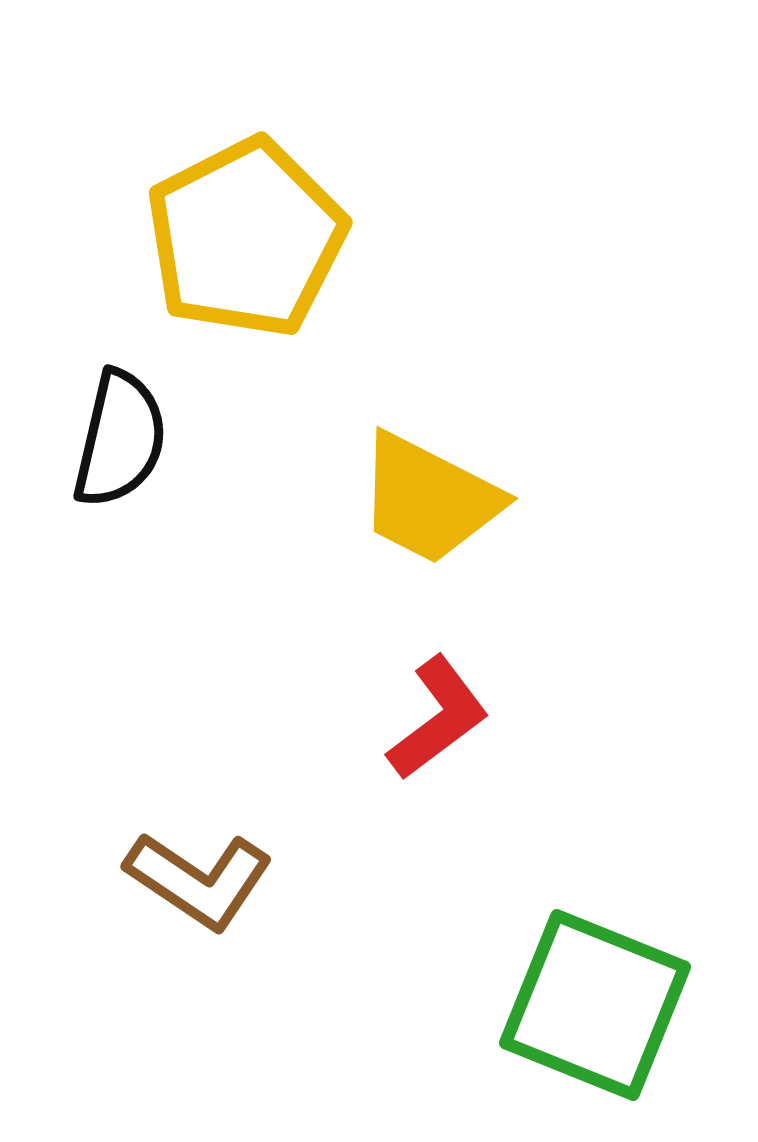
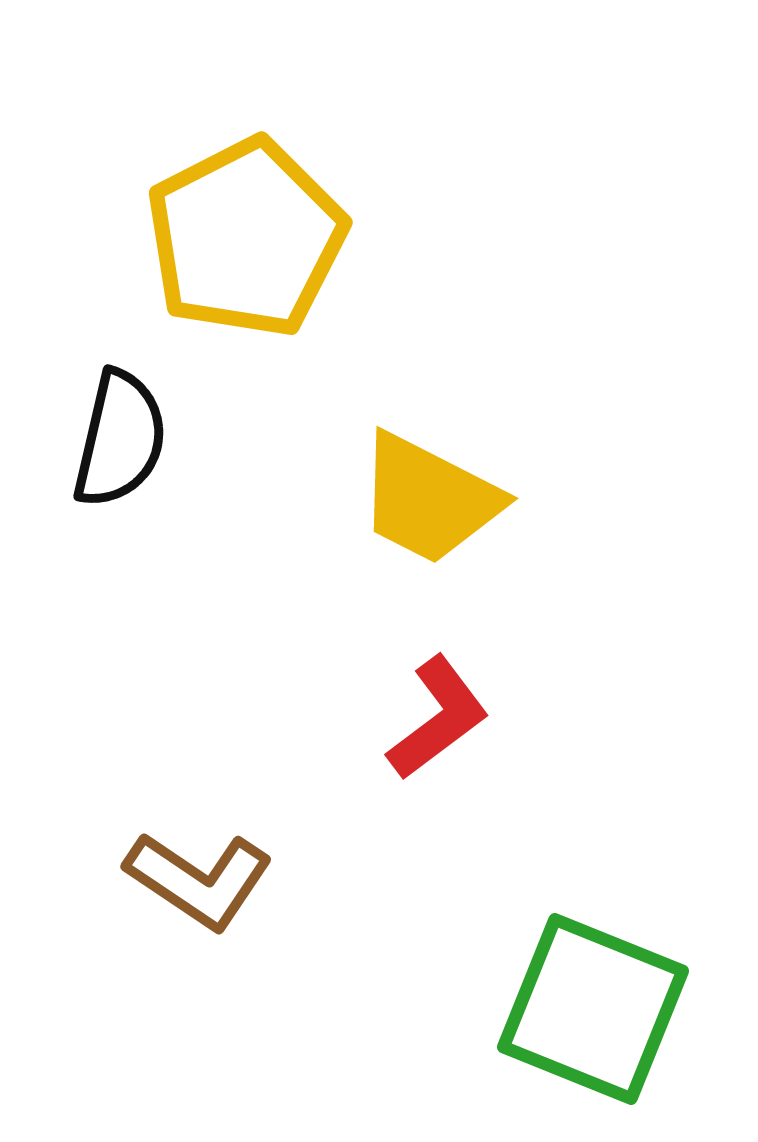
green square: moved 2 px left, 4 px down
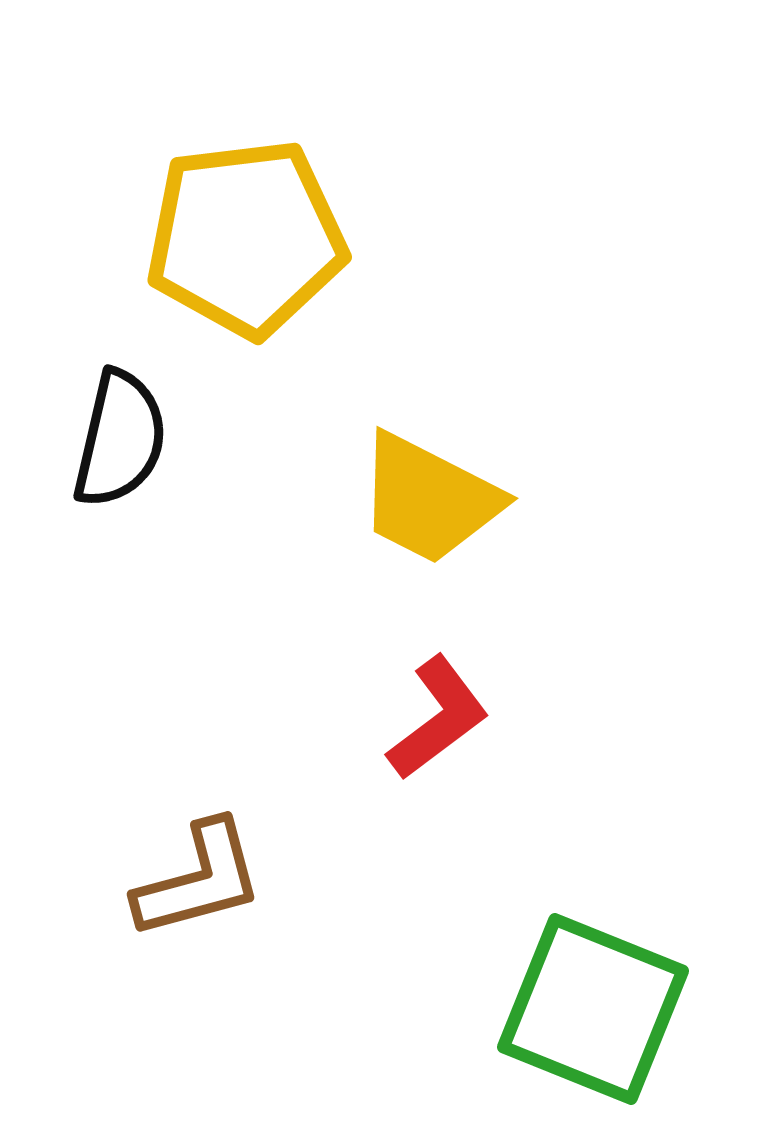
yellow pentagon: rotated 20 degrees clockwise
brown L-shape: rotated 49 degrees counterclockwise
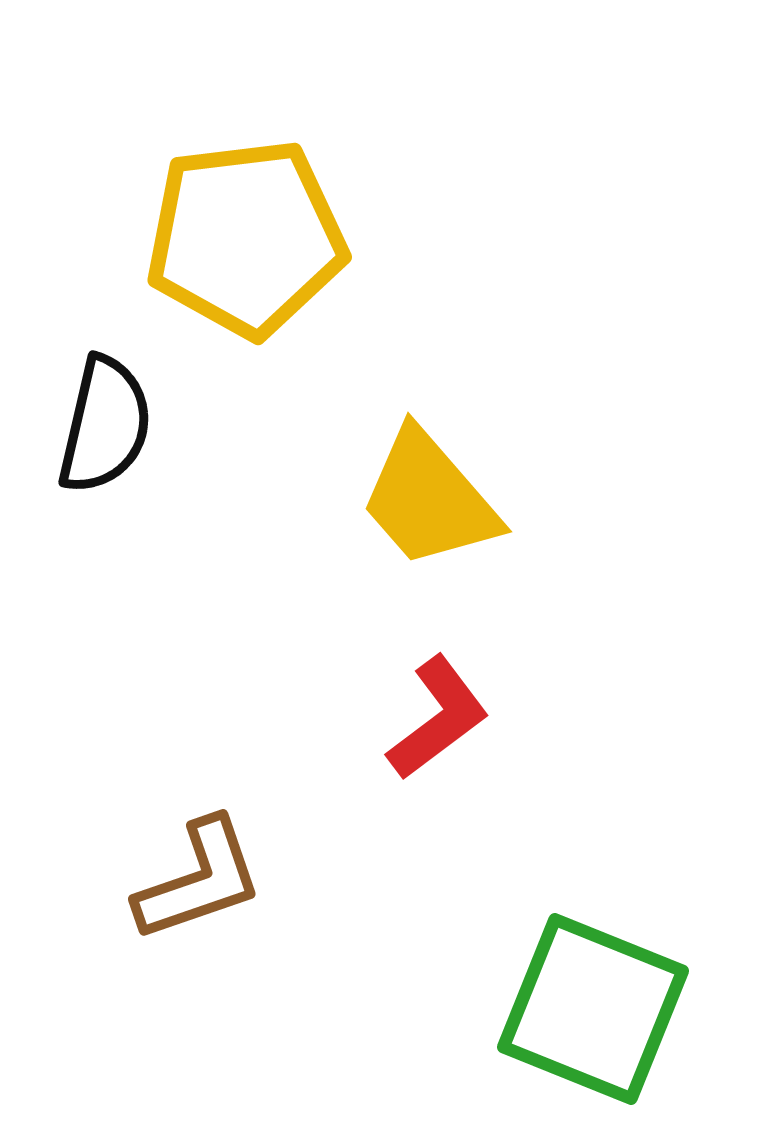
black semicircle: moved 15 px left, 14 px up
yellow trapezoid: rotated 22 degrees clockwise
brown L-shape: rotated 4 degrees counterclockwise
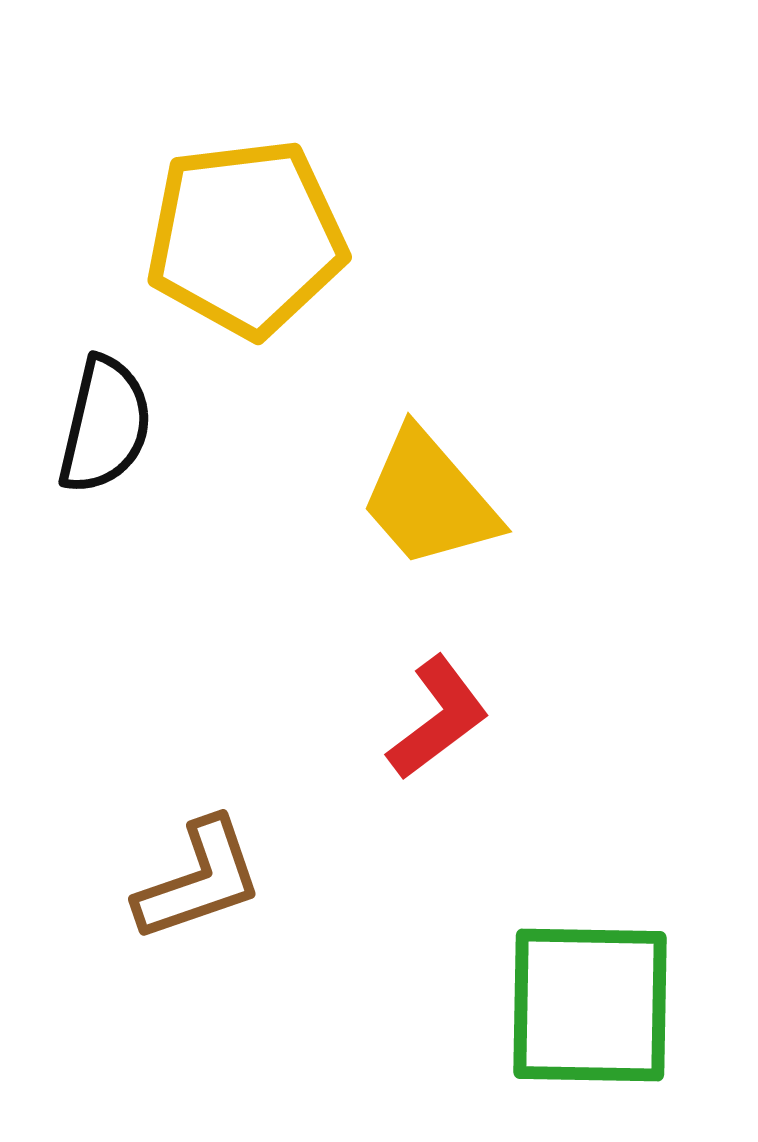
green square: moved 3 px left, 4 px up; rotated 21 degrees counterclockwise
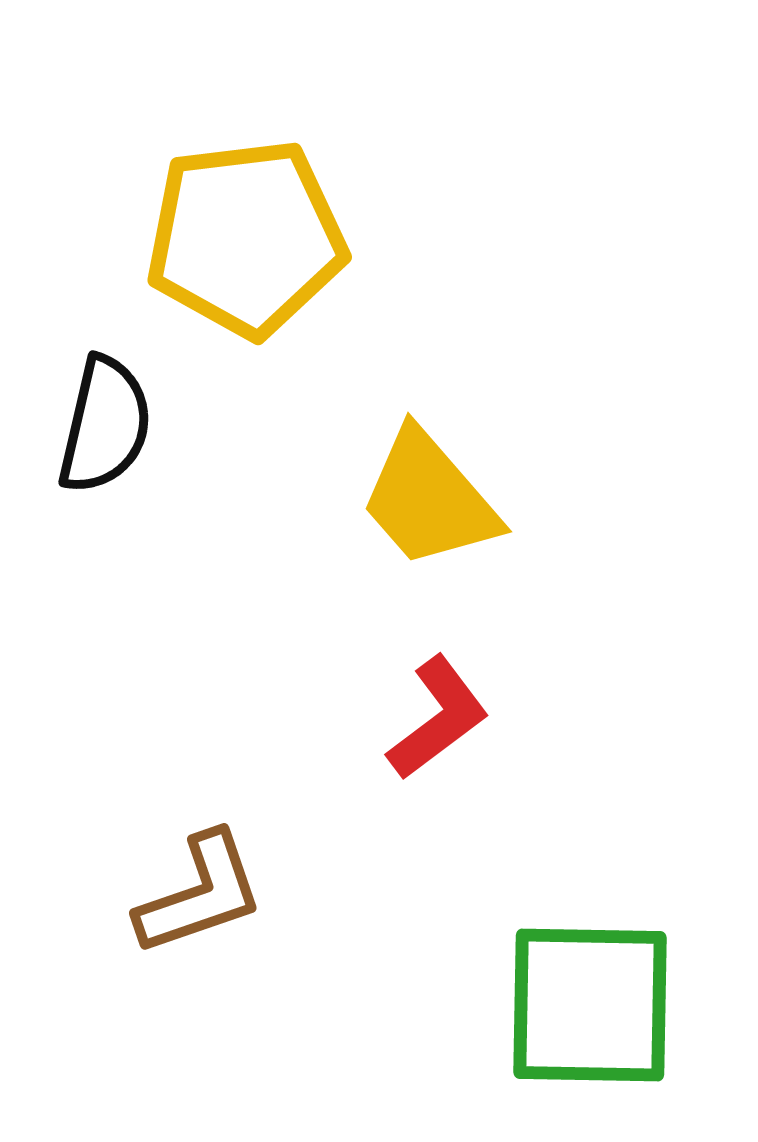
brown L-shape: moved 1 px right, 14 px down
